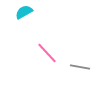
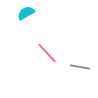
cyan semicircle: moved 2 px right, 1 px down
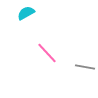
gray line: moved 5 px right
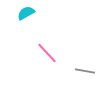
gray line: moved 4 px down
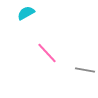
gray line: moved 1 px up
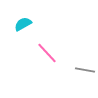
cyan semicircle: moved 3 px left, 11 px down
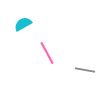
pink line: rotated 15 degrees clockwise
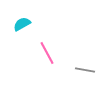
cyan semicircle: moved 1 px left
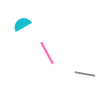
gray line: moved 4 px down
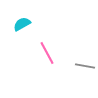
gray line: moved 8 px up
